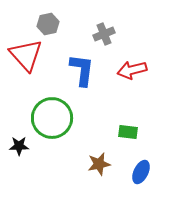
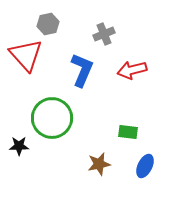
blue L-shape: rotated 16 degrees clockwise
blue ellipse: moved 4 px right, 6 px up
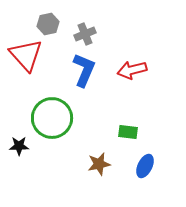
gray cross: moved 19 px left
blue L-shape: moved 2 px right
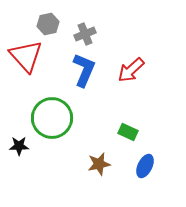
red triangle: moved 1 px down
red arrow: moved 1 px left; rotated 28 degrees counterclockwise
green rectangle: rotated 18 degrees clockwise
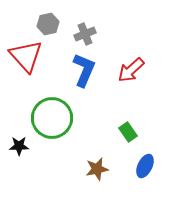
green rectangle: rotated 30 degrees clockwise
brown star: moved 2 px left, 5 px down
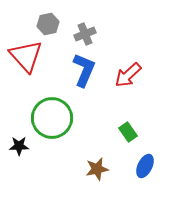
red arrow: moved 3 px left, 5 px down
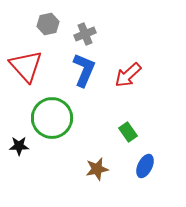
red triangle: moved 10 px down
